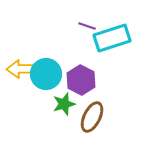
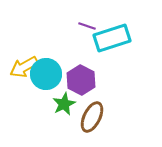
yellow arrow: moved 3 px right, 2 px up; rotated 28 degrees counterclockwise
green star: rotated 10 degrees counterclockwise
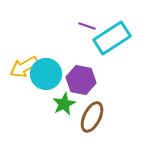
cyan rectangle: rotated 15 degrees counterclockwise
purple hexagon: rotated 16 degrees counterclockwise
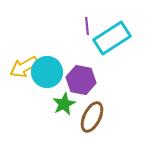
purple line: rotated 66 degrees clockwise
cyan circle: moved 1 px right, 2 px up
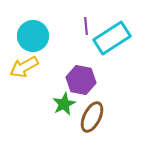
purple line: moved 1 px left
cyan circle: moved 14 px left, 36 px up
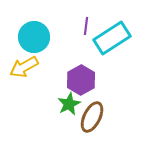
purple line: rotated 12 degrees clockwise
cyan circle: moved 1 px right, 1 px down
purple hexagon: rotated 20 degrees clockwise
green star: moved 5 px right
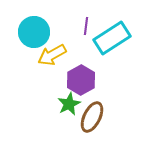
cyan circle: moved 5 px up
yellow arrow: moved 28 px right, 12 px up
